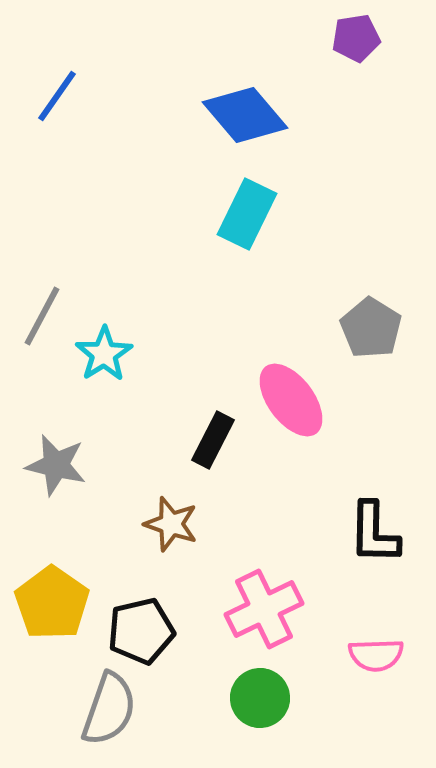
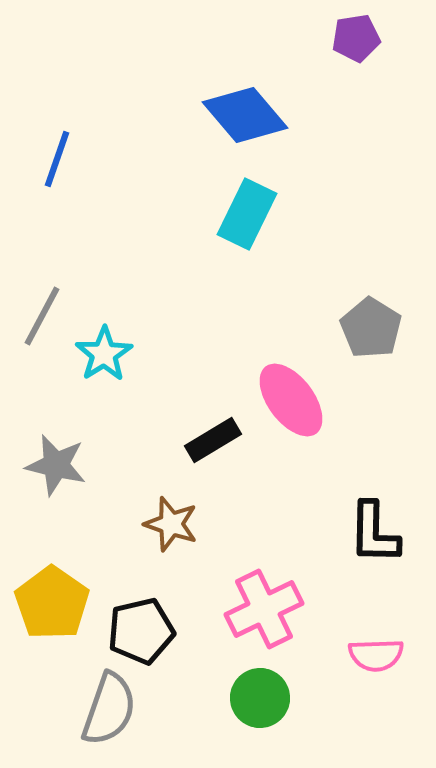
blue line: moved 63 px down; rotated 16 degrees counterclockwise
black rectangle: rotated 32 degrees clockwise
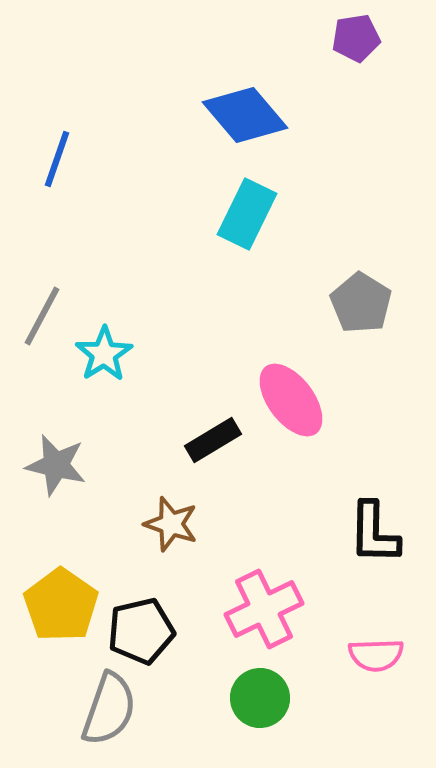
gray pentagon: moved 10 px left, 25 px up
yellow pentagon: moved 9 px right, 2 px down
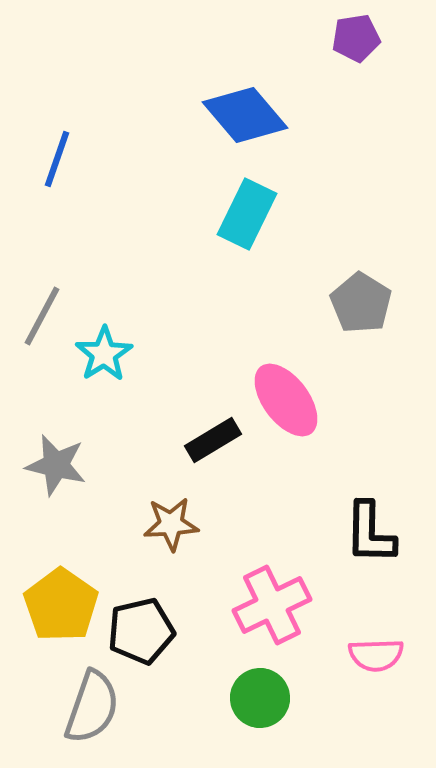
pink ellipse: moved 5 px left
brown star: rotated 22 degrees counterclockwise
black L-shape: moved 4 px left
pink cross: moved 8 px right, 4 px up
gray semicircle: moved 17 px left, 2 px up
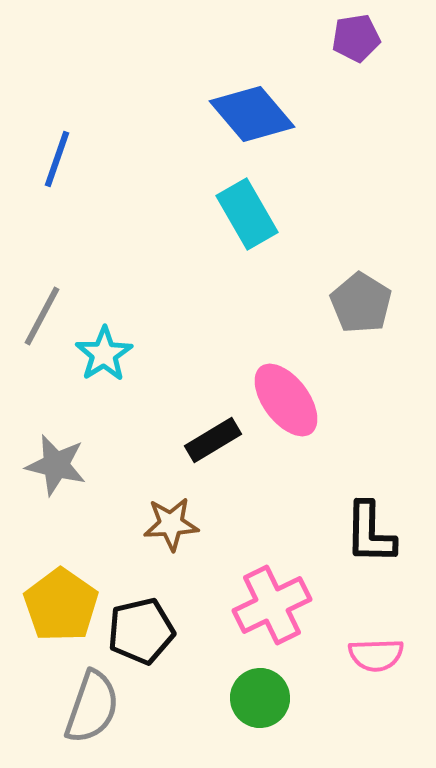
blue diamond: moved 7 px right, 1 px up
cyan rectangle: rotated 56 degrees counterclockwise
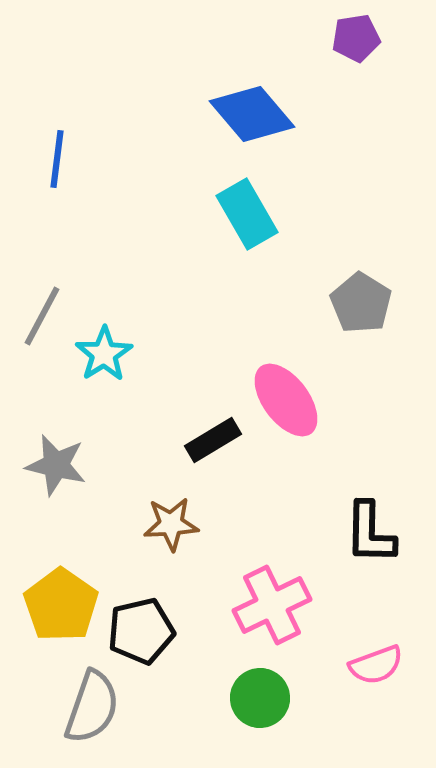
blue line: rotated 12 degrees counterclockwise
pink semicircle: moved 10 px down; rotated 18 degrees counterclockwise
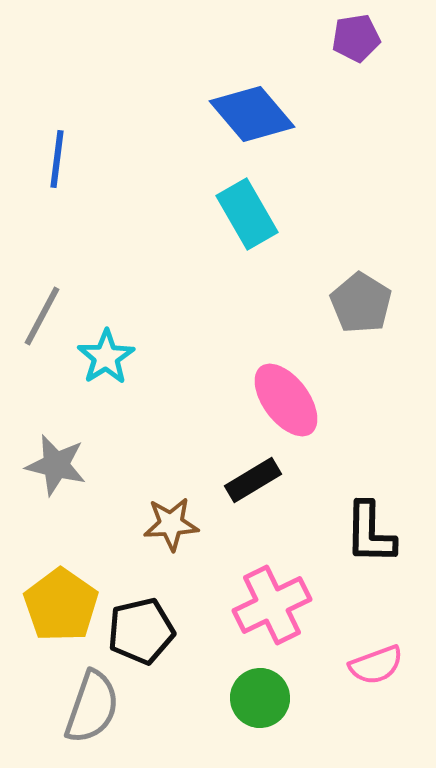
cyan star: moved 2 px right, 3 px down
black rectangle: moved 40 px right, 40 px down
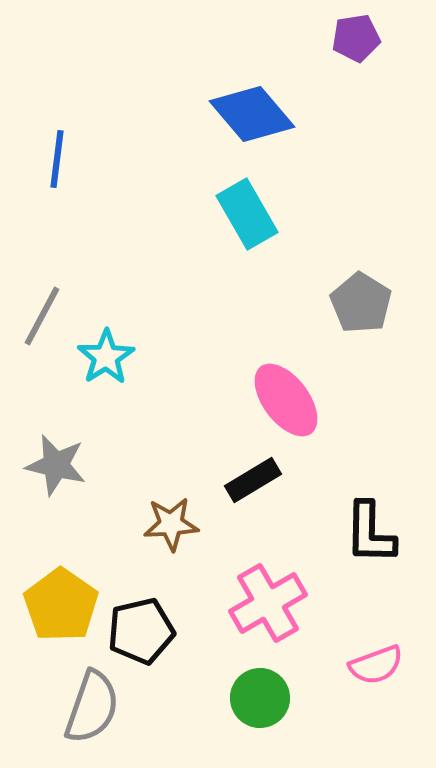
pink cross: moved 4 px left, 2 px up; rotated 4 degrees counterclockwise
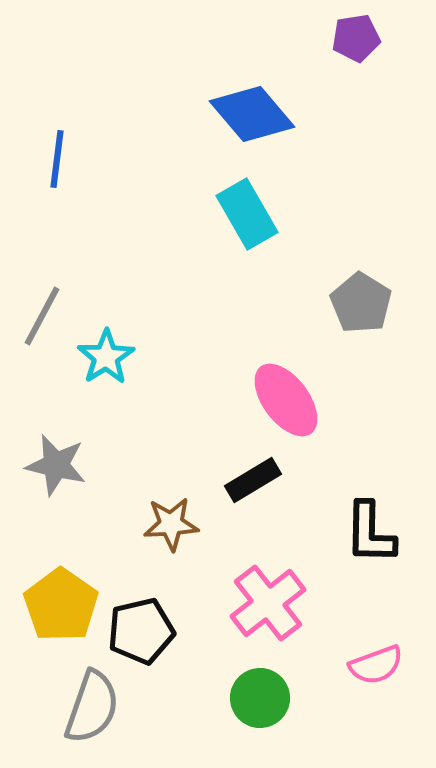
pink cross: rotated 8 degrees counterclockwise
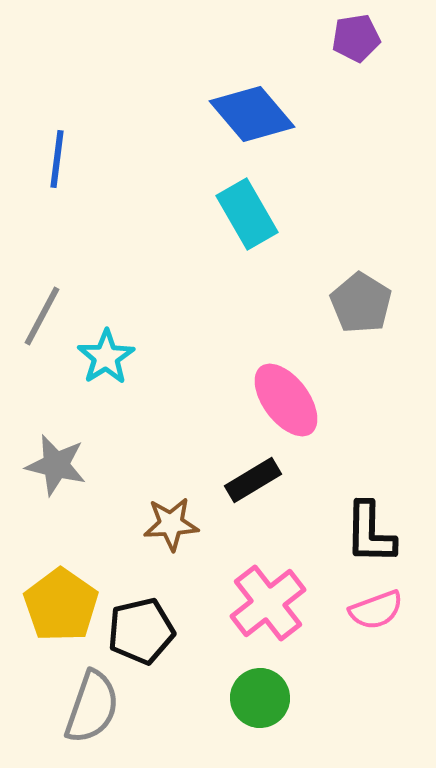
pink semicircle: moved 55 px up
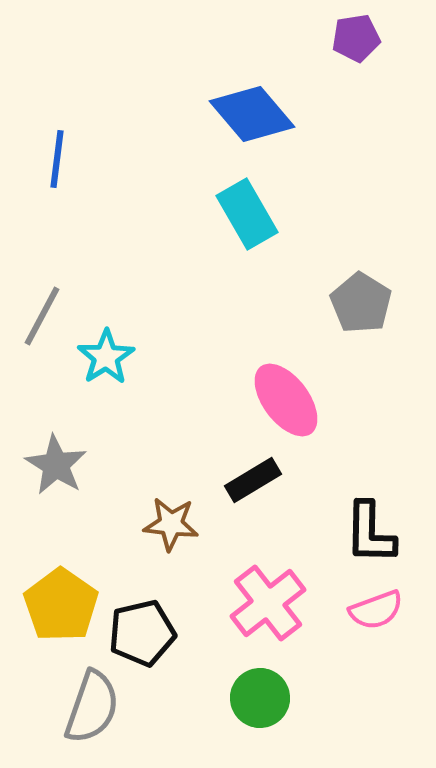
gray star: rotated 18 degrees clockwise
brown star: rotated 10 degrees clockwise
black pentagon: moved 1 px right, 2 px down
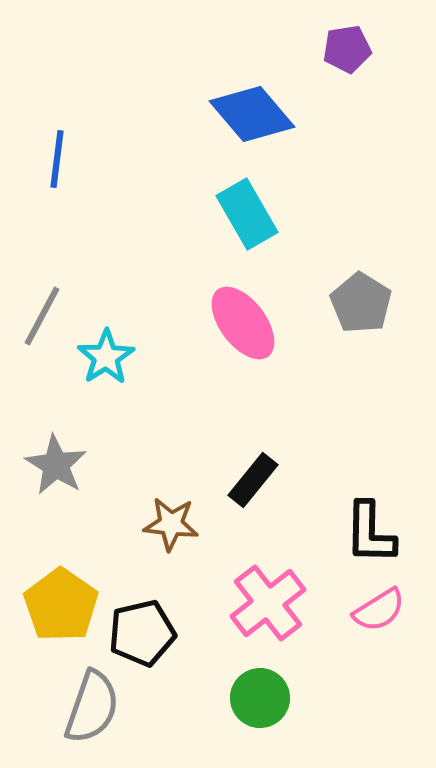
purple pentagon: moved 9 px left, 11 px down
pink ellipse: moved 43 px left, 77 px up
black rectangle: rotated 20 degrees counterclockwise
pink semicircle: moved 3 px right; rotated 12 degrees counterclockwise
